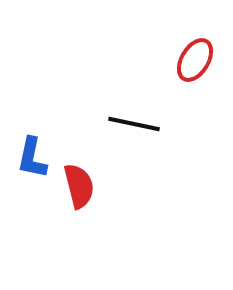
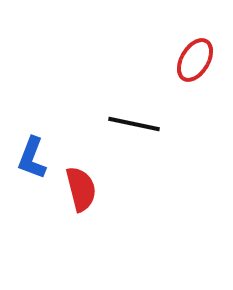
blue L-shape: rotated 9 degrees clockwise
red semicircle: moved 2 px right, 3 px down
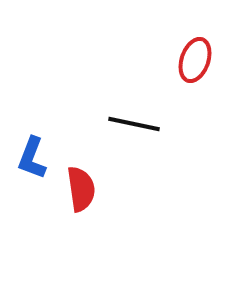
red ellipse: rotated 12 degrees counterclockwise
red semicircle: rotated 6 degrees clockwise
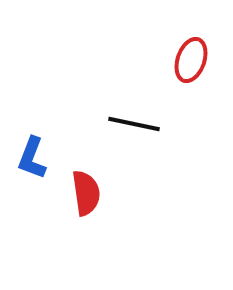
red ellipse: moved 4 px left
red semicircle: moved 5 px right, 4 px down
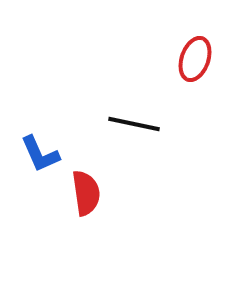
red ellipse: moved 4 px right, 1 px up
blue L-shape: moved 8 px right, 4 px up; rotated 45 degrees counterclockwise
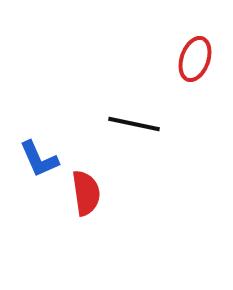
blue L-shape: moved 1 px left, 5 px down
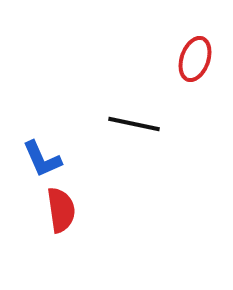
blue L-shape: moved 3 px right
red semicircle: moved 25 px left, 17 px down
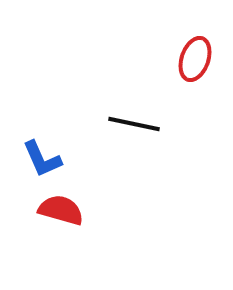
red semicircle: rotated 66 degrees counterclockwise
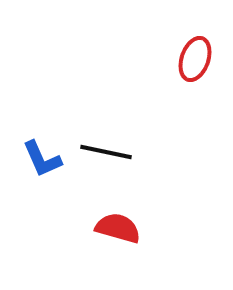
black line: moved 28 px left, 28 px down
red semicircle: moved 57 px right, 18 px down
